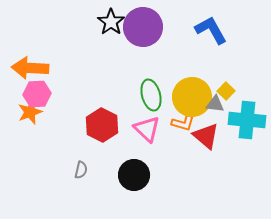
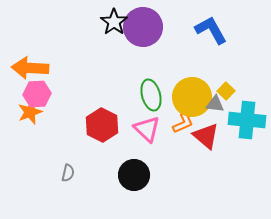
black star: moved 3 px right
orange L-shape: rotated 40 degrees counterclockwise
gray semicircle: moved 13 px left, 3 px down
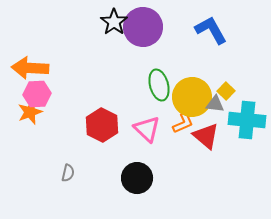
green ellipse: moved 8 px right, 10 px up
black circle: moved 3 px right, 3 px down
